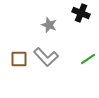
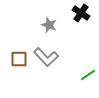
black cross: rotated 12 degrees clockwise
green line: moved 16 px down
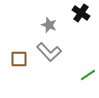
gray L-shape: moved 3 px right, 5 px up
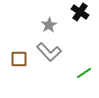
black cross: moved 1 px left, 1 px up
gray star: rotated 21 degrees clockwise
green line: moved 4 px left, 2 px up
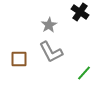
gray L-shape: moved 2 px right; rotated 15 degrees clockwise
green line: rotated 14 degrees counterclockwise
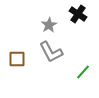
black cross: moved 2 px left, 2 px down
brown square: moved 2 px left
green line: moved 1 px left, 1 px up
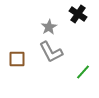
gray star: moved 2 px down
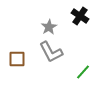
black cross: moved 2 px right, 2 px down
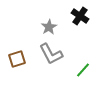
gray L-shape: moved 2 px down
brown square: rotated 18 degrees counterclockwise
green line: moved 2 px up
